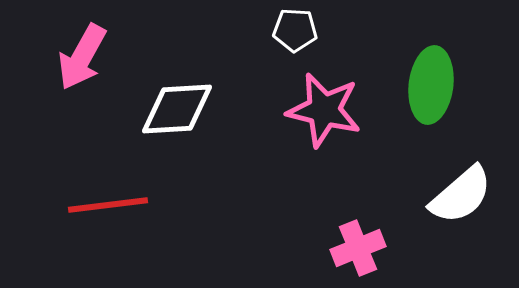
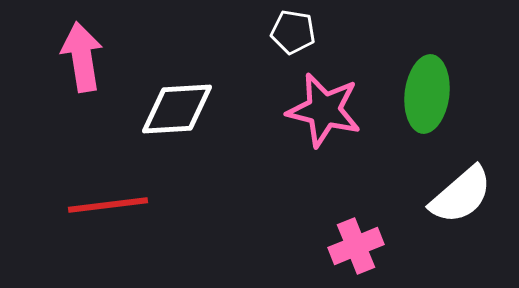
white pentagon: moved 2 px left, 2 px down; rotated 6 degrees clockwise
pink arrow: rotated 142 degrees clockwise
green ellipse: moved 4 px left, 9 px down
pink cross: moved 2 px left, 2 px up
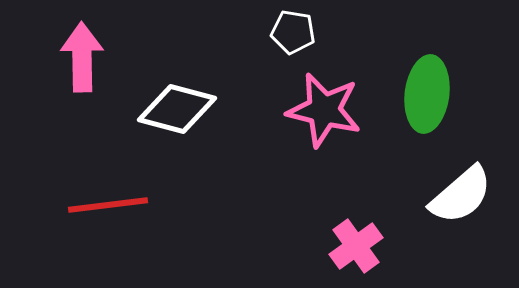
pink arrow: rotated 8 degrees clockwise
white diamond: rotated 18 degrees clockwise
pink cross: rotated 14 degrees counterclockwise
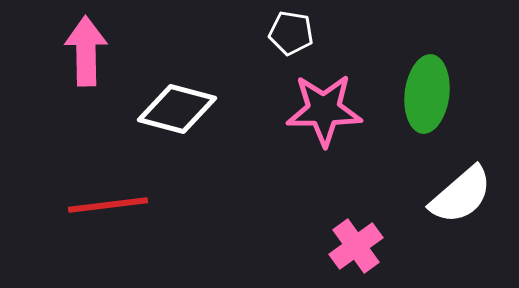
white pentagon: moved 2 px left, 1 px down
pink arrow: moved 4 px right, 6 px up
pink star: rotated 14 degrees counterclockwise
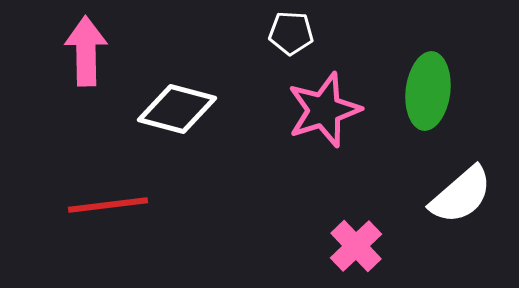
white pentagon: rotated 6 degrees counterclockwise
green ellipse: moved 1 px right, 3 px up
pink star: rotated 18 degrees counterclockwise
pink cross: rotated 8 degrees counterclockwise
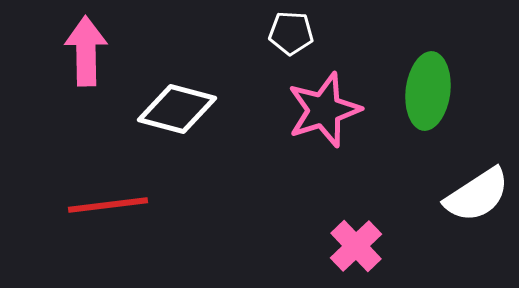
white semicircle: moved 16 px right; rotated 8 degrees clockwise
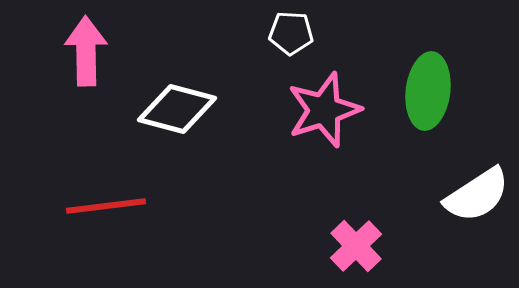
red line: moved 2 px left, 1 px down
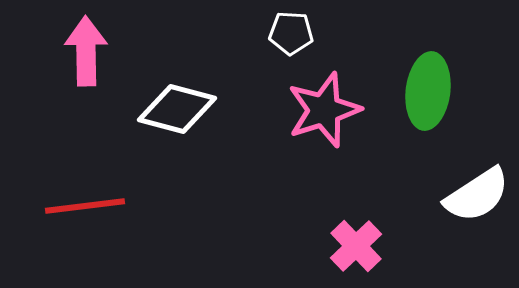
red line: moved 21 px left
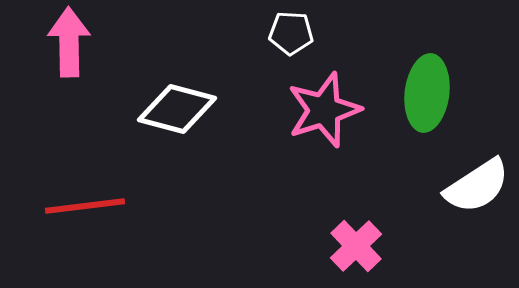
pink arrow: moved 17 px left, 9 px up
green ellipse: moved 1 px left, 2 px down
white semicircle: moved 9 px up
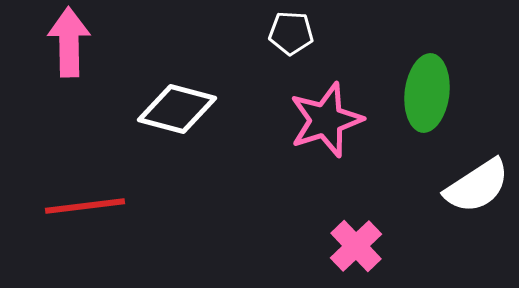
pink star: moved 2 px right, 10 px down
